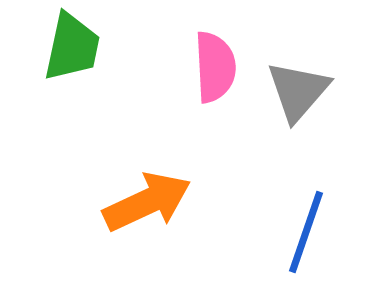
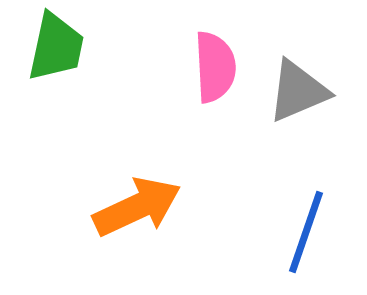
green trapezoid: moved 16 px left
gray triangle: rotated 26 degrees clockwise
orange arrow: moved 10 px left, 5 px down
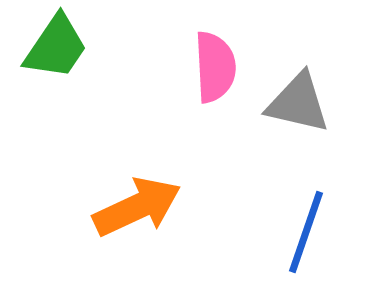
green trapezoid: rotated 22 degrees clockwise
gray triangle: moved 12 px down; rotated 36 degrees clockwise
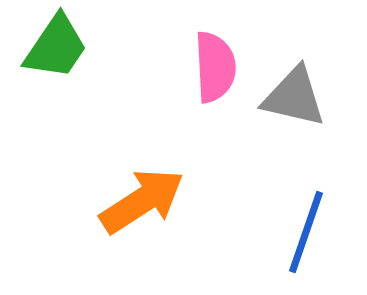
gray triangle: moved 4 px left, 6 px up
orange arrow: moved 5 px right, 6 px up; rotated 8 degrees counterclockwise
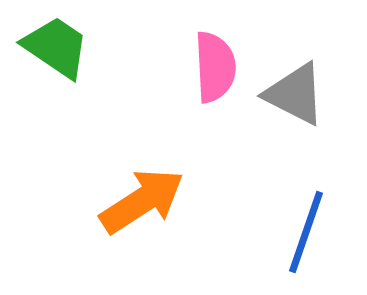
green trapezoid: rotated 90 degrees counterclockwise
gray triangle: moved 1 px right, 3 px up; rotated 14 degrees clockwise
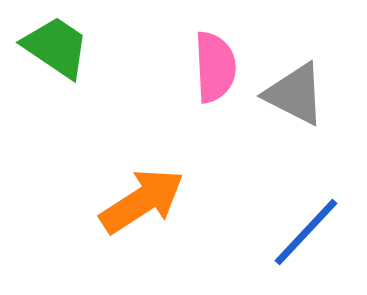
blue line: rotated 24 degrees clockwise
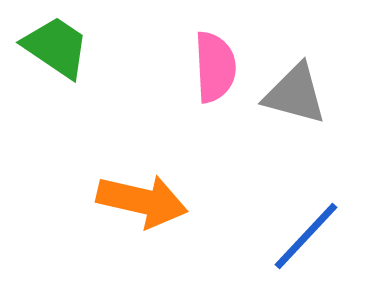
gray triangle: rotated 12 degrees counterclockwise
orange arrow: rotated 46 degrees clockwise
blue line: moved 4 px down
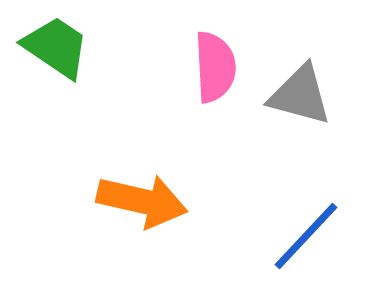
gray triangle: moved 5 px right, 1 px down
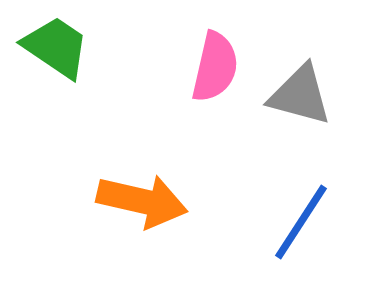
pink semicircle: rotated 16 degrees clockwise
blue line: moved 5 px left, 14 px up; rotated 10 degrees counterclockwise
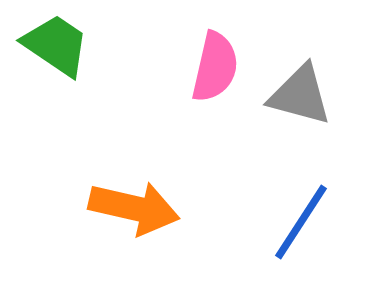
green trapezoid: moved 2 px up
orange arrow: moved 8 px left, 7 px down
